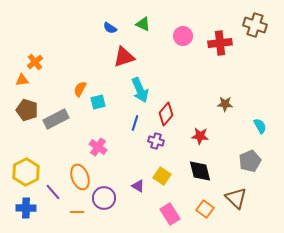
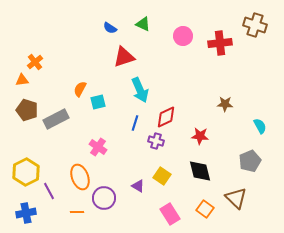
red diamond: moved 3 px down; rotated 25 degrees clockwise
purple line: moved 4 px left, 1 px up; rotated 12 degrees clockwise
blue cross: moved 5 px down; rotated 12 degrees counterclockwise
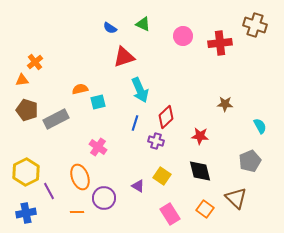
orange semicircle: rotated 49 degrees clockwise
red diamond: rotated 20 degrees counterclockwise
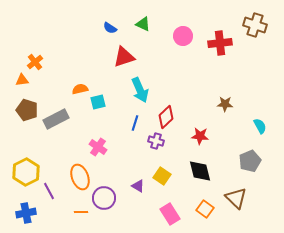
orange line: moved 4 px right
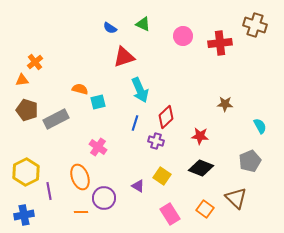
orange semicircle: rotated 28 degrees clockwise
black diamond: moved 1 px right, 3 px up; rotated 55 degrees counterclockwise
purple line: rotated 18 degrees clockwise
blue cross: moved 2 px left, 2 px down
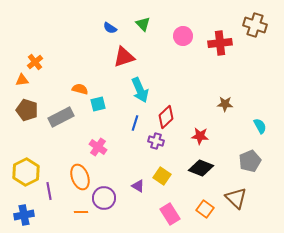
green triangle: rotated 21 degrees clockwise
cyan square: moved 2 px down
gray rectangle: moved 5 px right, 2 px up
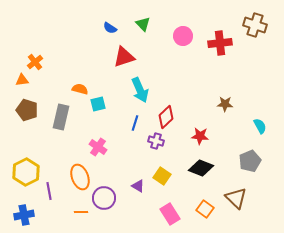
gray rectangle: rotated 50 degrees counterclockwise
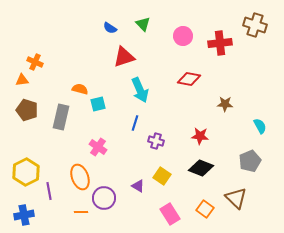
orange cross: rotated 28 degrees counterclockwise
red diamond: moved 23 px right, 38 px up; rotated 55 degrees clockwise
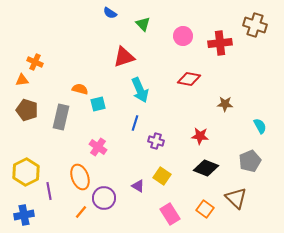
blue semicircle: moved 15 px up
black diamond: moved 5 px right
orange line: rotated 48 degrees counterclockwise
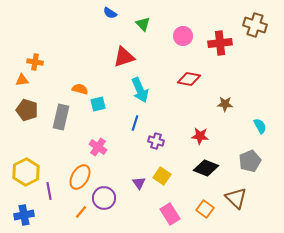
orange cross: rotated 14 degrees counterclockwise
orange ellipse: rotated 50 degrees clockwise
purple triangle: moved 1 px right, 3 px up; rotated 24 degrees clockwise
